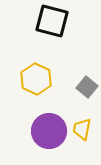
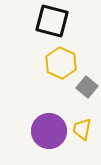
yellow hexagon: moved 25 px right, 16 px up
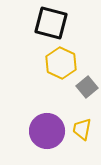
black square: moved 1 px left, 2 px down
gray square: rotated 10 degrees clockwise
purple circle: moved 2 px left
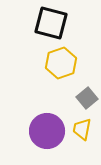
yellow hexagon: rotated 16 degrees clockwise
gray square: moved 11 px down
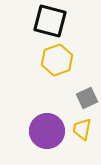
black square: moved 1 px left, 2 px up
yellow hexagon: moved 4 px left, 3 px up
gray square: rotated 15 degrees clockwise
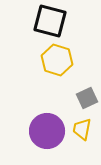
yellow hexagon: rotated 24 degrees counterclockwise
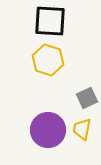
black square: rotated 12 degrees counterclockwise
yellow hexagon: moved 9 px left
purple circle: moved 1 px right, 1 px up
